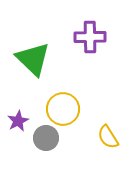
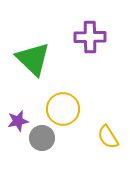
purple star: rotated 15 degrees clockwise
gray circle: moved 4 px left
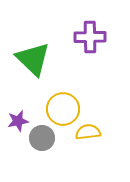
yellow semicircle: moved 20 px left, 5 px up; rotated 115 degrees clockwise
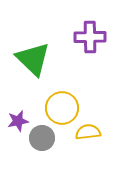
yellow circle: moved 1 px left, 1 px up
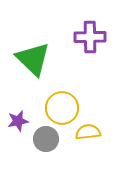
gray circle: moved 4 px right, 1 px down
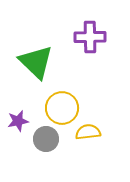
green triangle: moved 3 px right, 3 px down
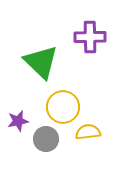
green triangle: moved 5 px right
yellow circle: moved 1 px right, 1 px up
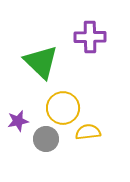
yellow circle: moved 1 px down
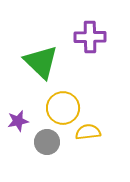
gray circle: moved 1 px right, 3 px down
